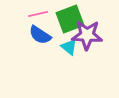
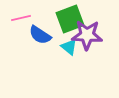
pink line: moved 17 px left, 4 px down
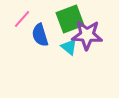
pink line: moved 1 px right, 1 px down; rotated 36 degrees counterclockwise
blue semicircle: rotated 40 degrees clockwise
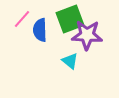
blue semicircle: moved 5 px up; rotated 15 degrees clockwise
cyan triangle: moved 1 px right, 14 px down
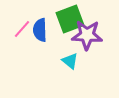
pink line: moved 10 px down
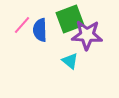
pink line: moved 4 px up
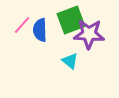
green square: moved 1 px right, 1 px down
purple star: moved 2 px right, 1 px up
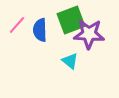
pink line: moved 5 px left
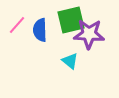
green square: rotated 8 degrees clockwise
